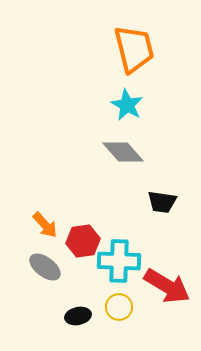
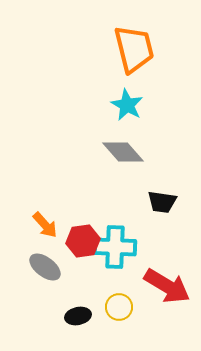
cyan cross: moved 4 px left, 14 px up
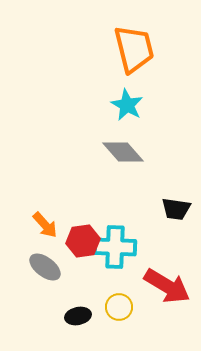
black trapezoid: moved 14 px right, 7 px down
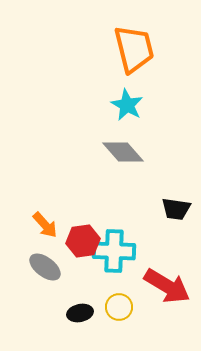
cyan cross: moved 1 px left, 4 px down
black ellipse: moved 2 px right, 3 px up
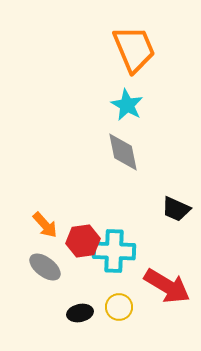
orange trapezoid: rotated 9 degrees counterclockwise
gray diamond: rotated 30 degrees clockwise
black trapezoid: rotated 16 degrees clockwise
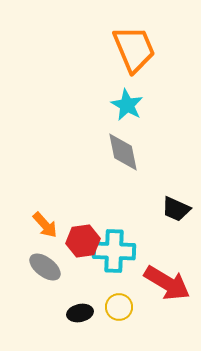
red arrow: moved 3 px up
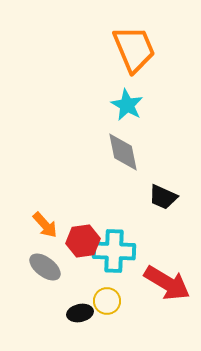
black trapezoid: moved 13 px left, 12 px up
yellow circle: moved 12 px left, 6 px up
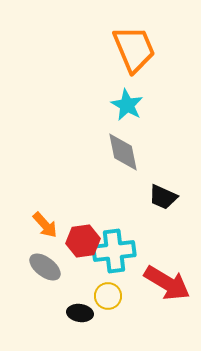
cyan cross: rotated 9 degrees counterclockwise
yellow circle: moved 1 px right, 5 px up
black ellipse: rotated 20 degrees clockwise
